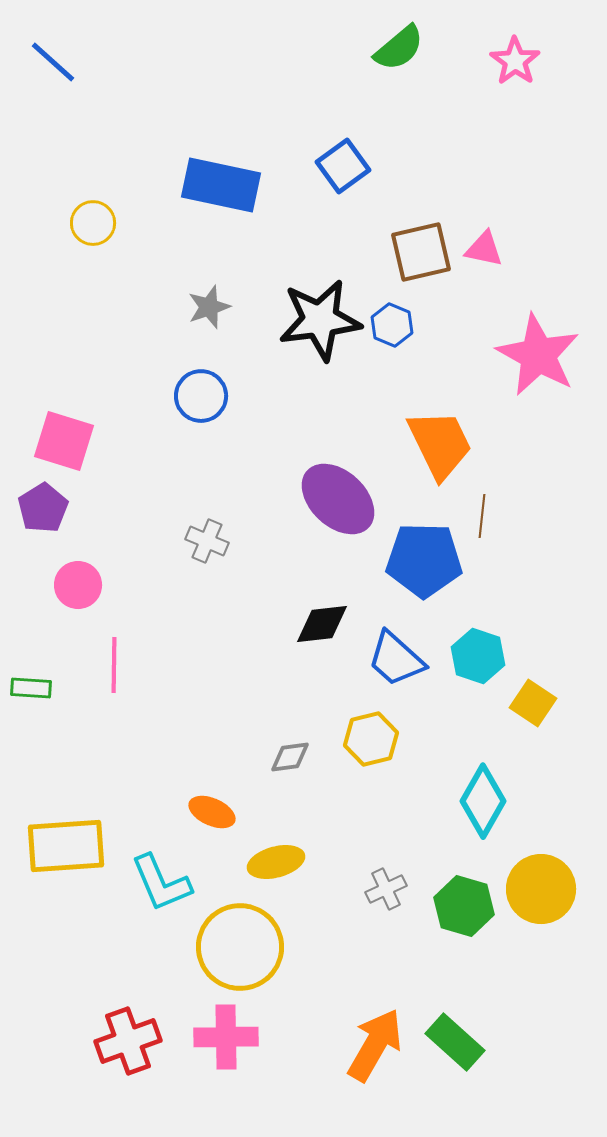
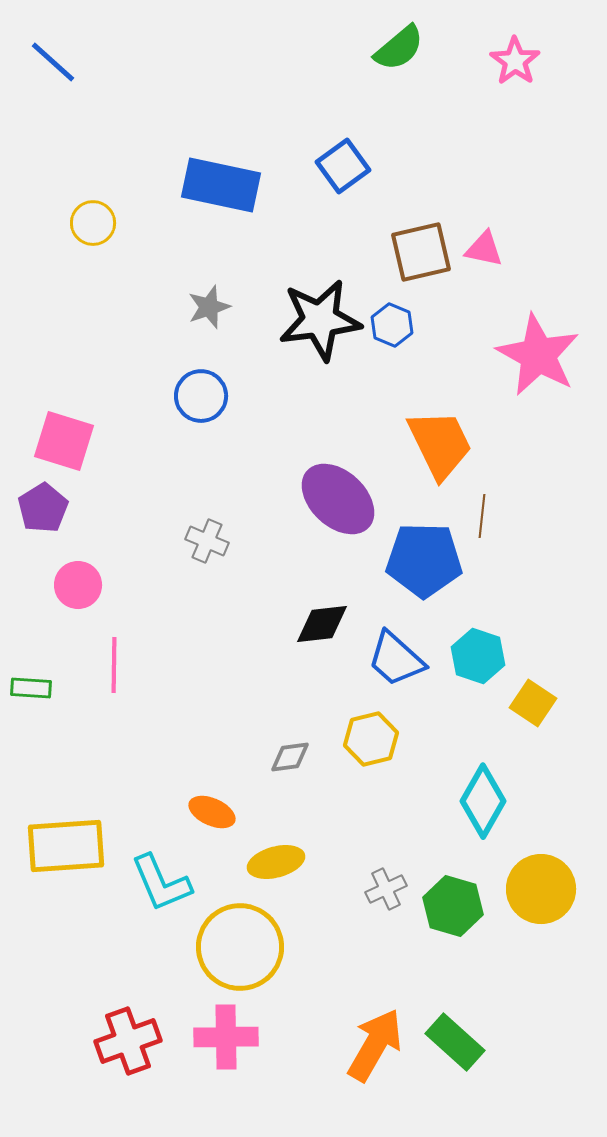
green hexagon at (464, 906): moved 11 px left
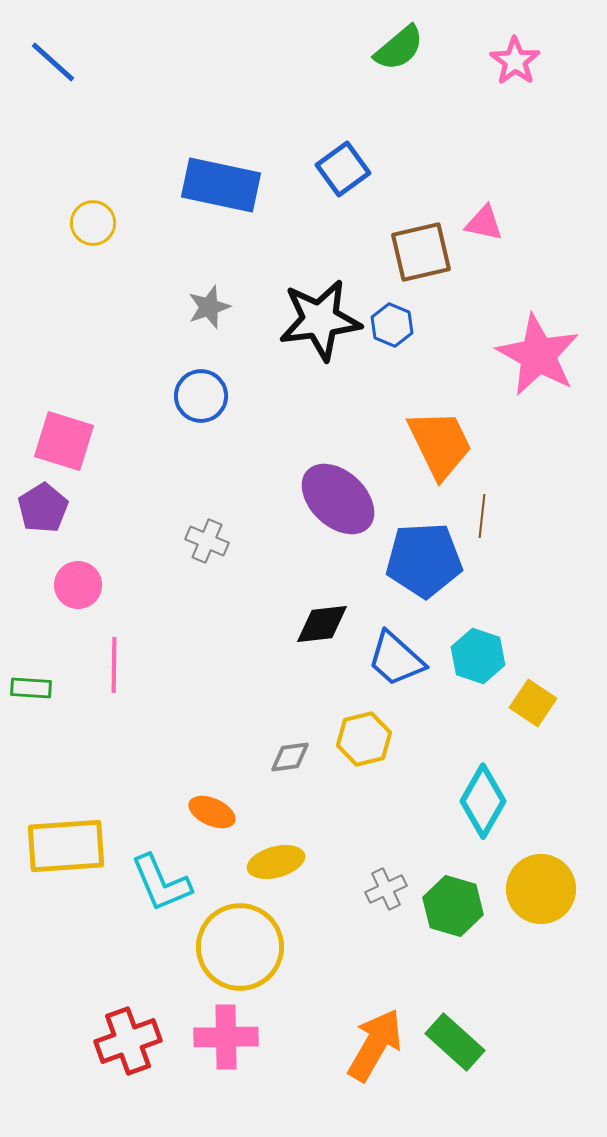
blue square at (343, 166): moved 3 px down
pink triangle at (484, 249): moved 26 px up
blue pentagon at (424, 560): rotated 4 degrees counterclockwise
yellow hexagon at (371, 739): moved 7 px left
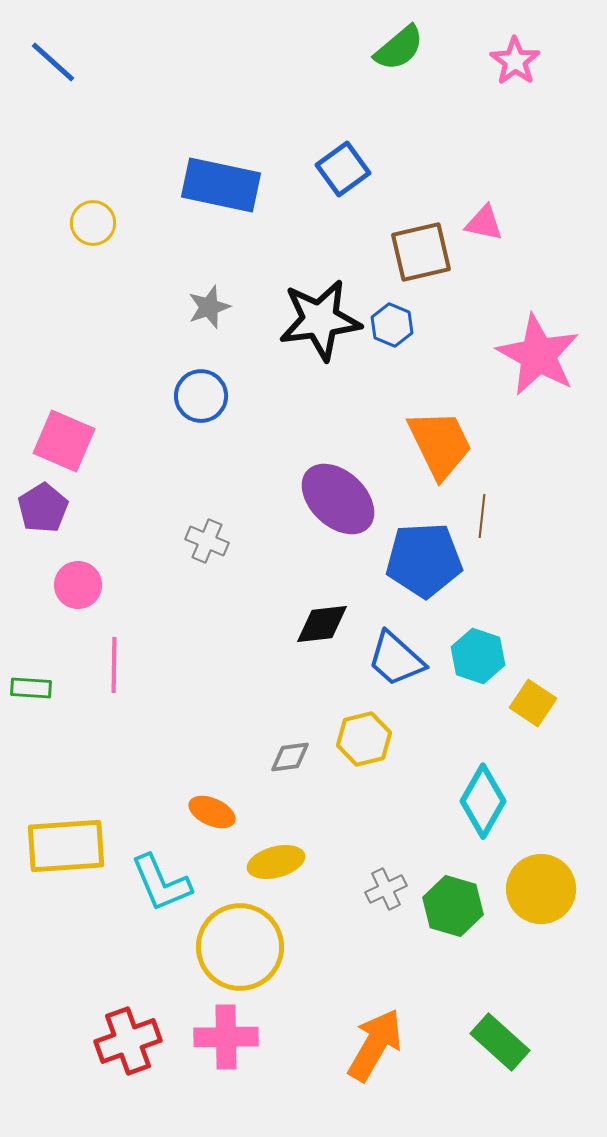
pink square at (64, 441): rotated 6 degrees clockwise
green rectangle at (455, 1042): moved 45 px right
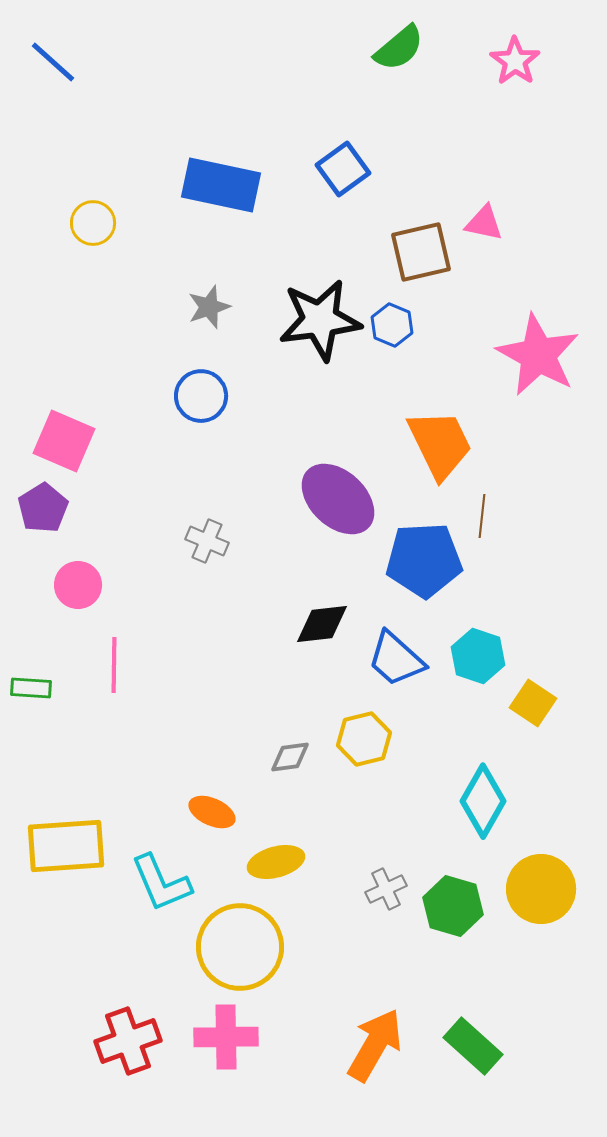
green rectangle at (500, 1042): moved 27 px left, 4 px down
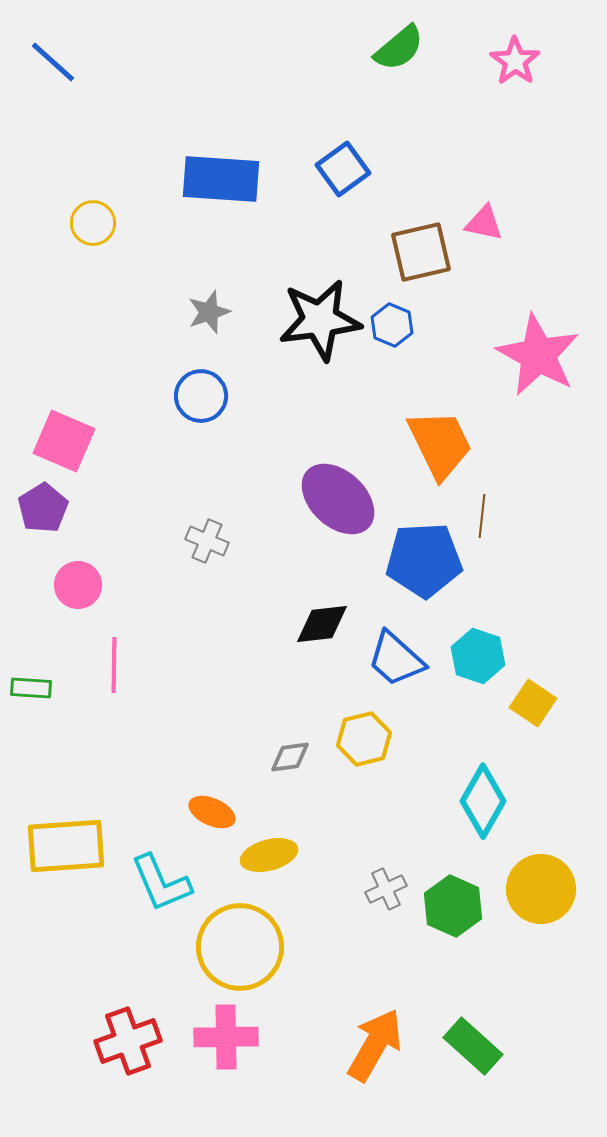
blue rectangle at (221, 185): moved 6 px up; rotated 8 degrees counterclockwise
gray star at (209, 307): moved 5 px down
yellow ellipse at (276, 862): moved 7 px left, 7 px up
green hexagon at (453, 906): rotated 8 degrees clockwise
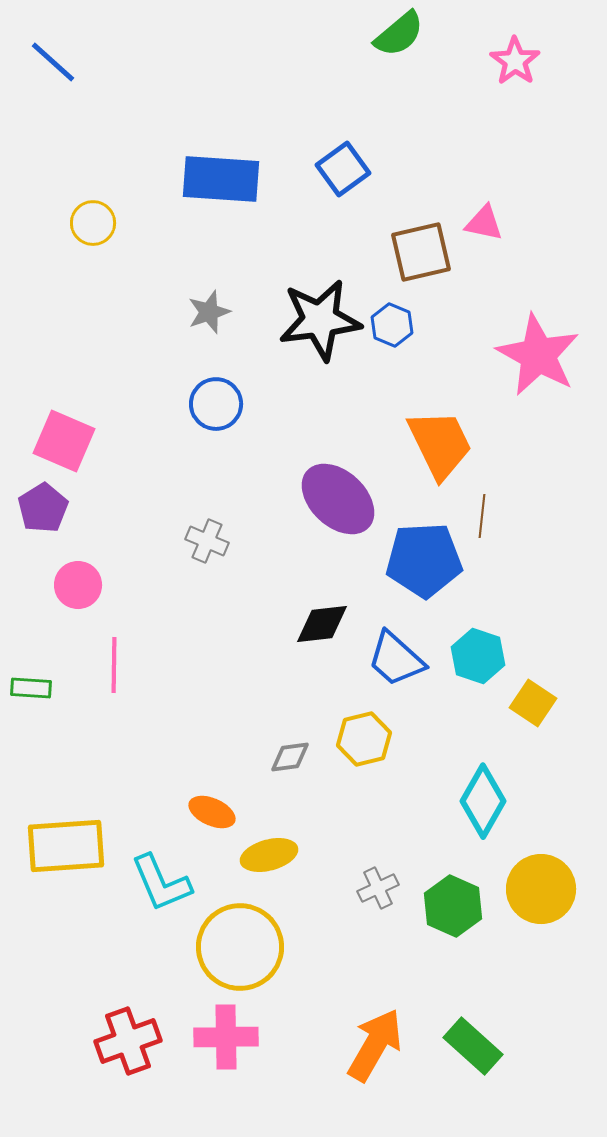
green semicircle at (399, 48): moved 14 px up
blue circle at (201, 396): moved 15 px right, 8 px down
gray cross at (386, 889): moved 8 px left, 1 px up
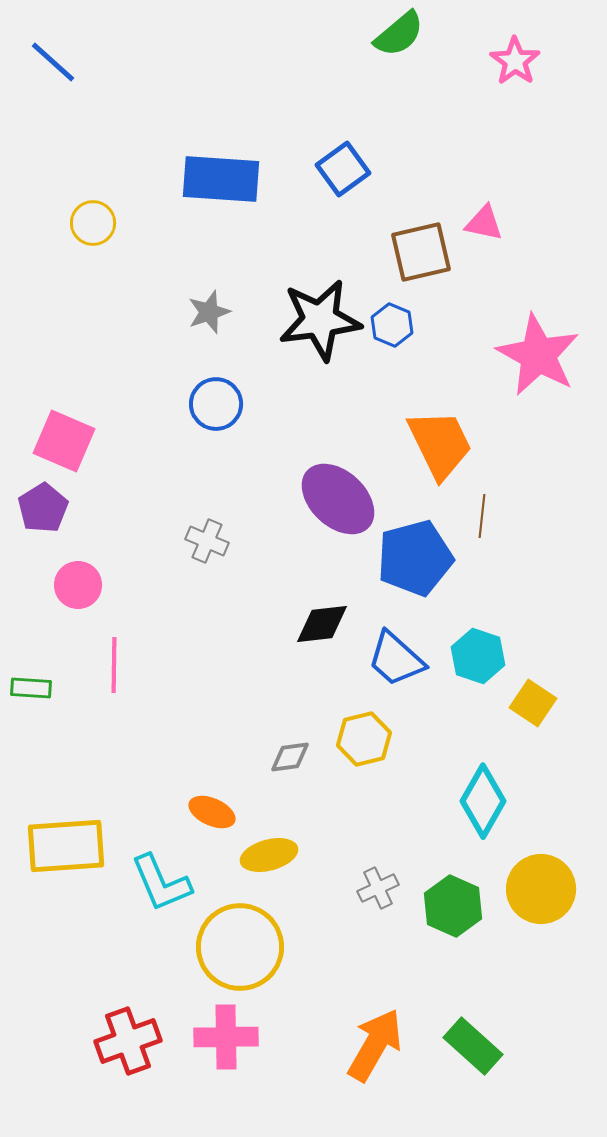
blue pentagon at (424, 560): moved 9 px left, 2 px up; rotated 12 degrees counterclockwise
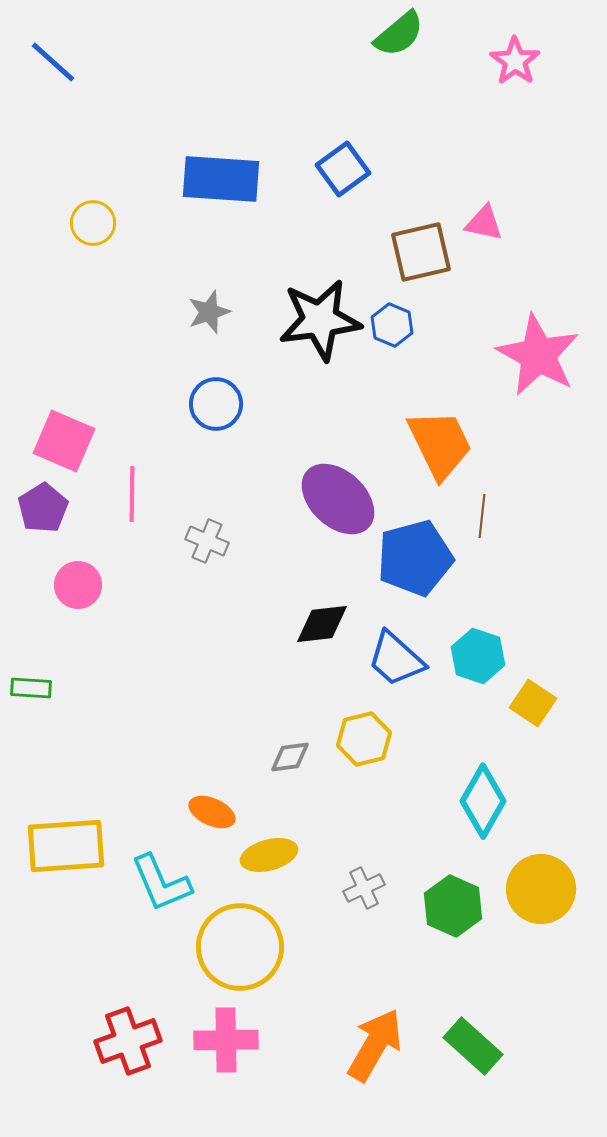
pink line at (114, 665): moved 18 px right, 171 px up
gray cross at (378, 888): moved 14 px left
pink cross at (226, 1037): moved 3 px down
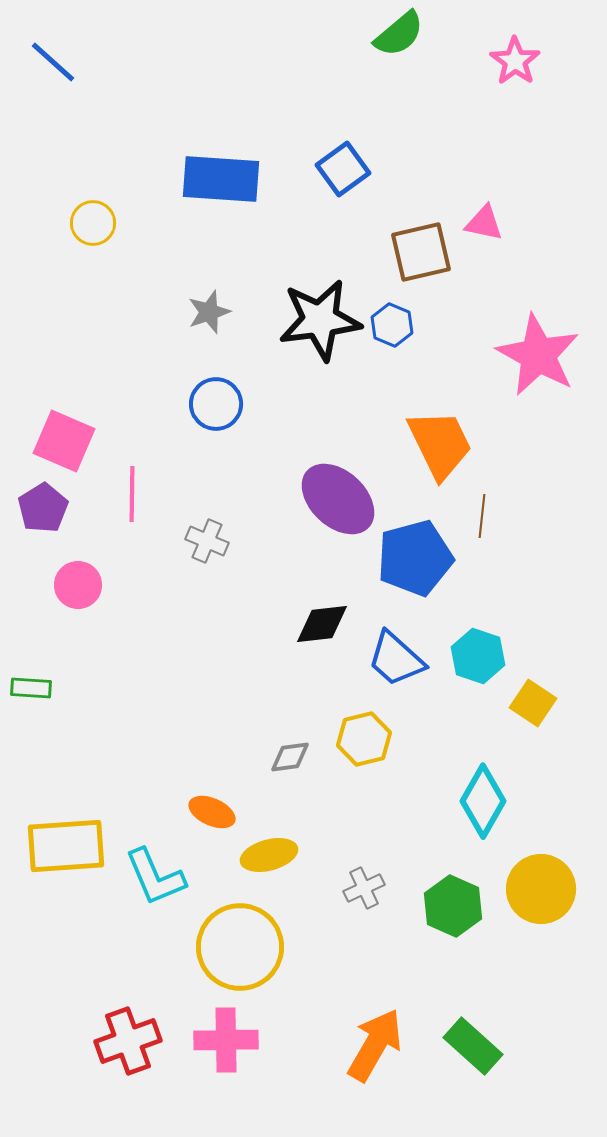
cyan L-shape at (161, 883): moved 6 px left, 6 px up
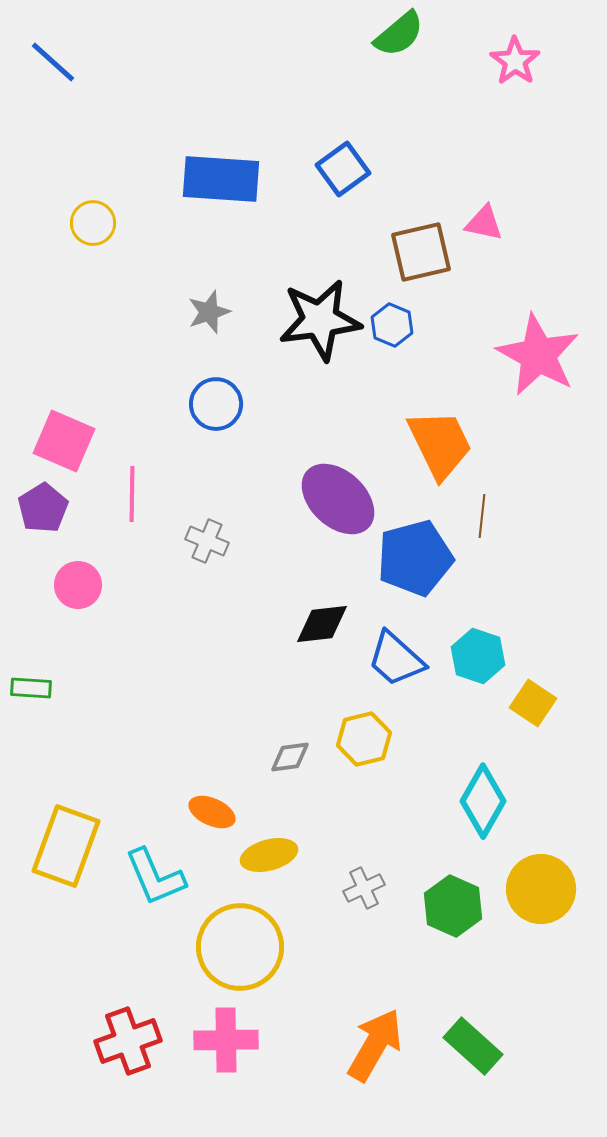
yellow rectangle at (66, 846): rotated 66 degrees counterclockwise
